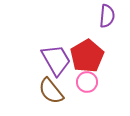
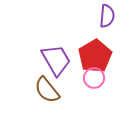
red pentagon: moved 8 px right
pink circle: moved 7 px right, 4 px up
brown semicircle: moved 4 px left, 1 px up
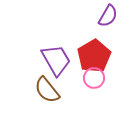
purple semicircle: moved 1 px right; rotated 25 degrees clockwise
red pentagon: moved 1 px left
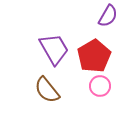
purple trapezoid: moved 2 px left, 11 px up
pink circle: moved 6 px right, 8 px down
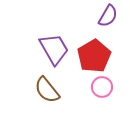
pink circle: moved 2 px right, 1 px down
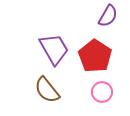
red pentagon: moved 1 px right; rotated 8 degrees counterclockwise
pink circle: moved 5 px down
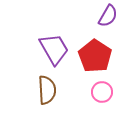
brown semicircle: rotated 144 degrees counterclockwise
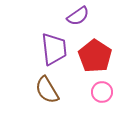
purple semicircle: moved 30 px left; rotated 25 degrees clockwise
purple trapezoid: rotated 24 degrees clockwise
brown semicircle: rotated 152 degrees clockwise
